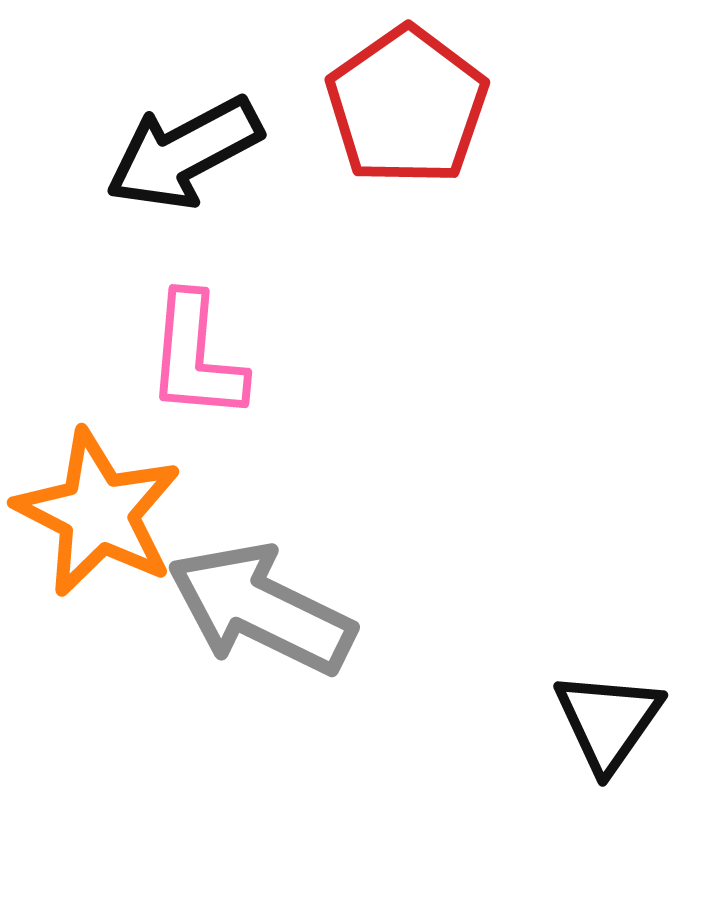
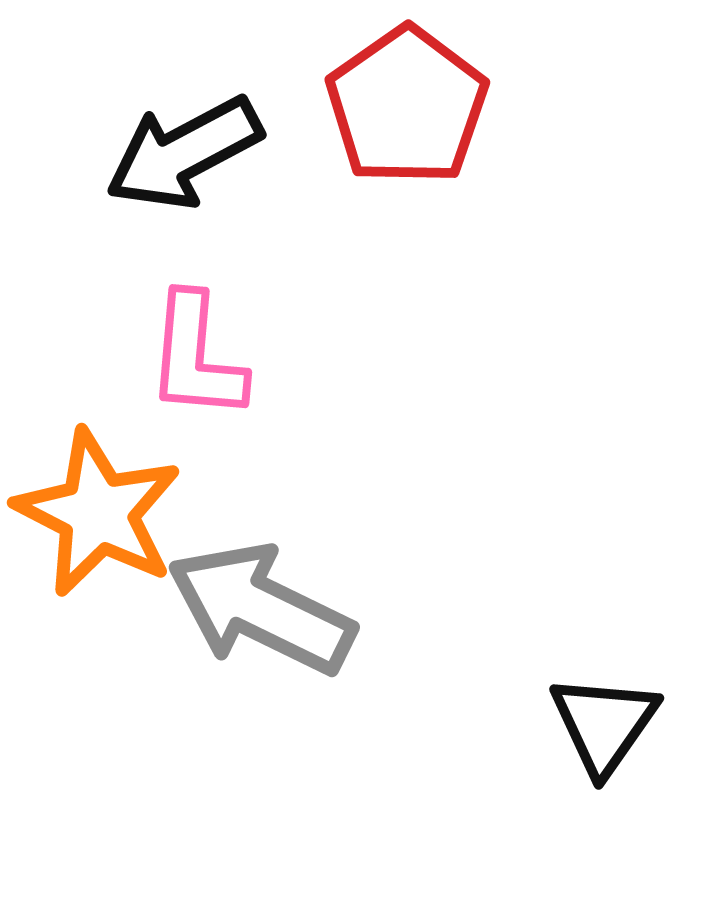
black triangle: moved 4 px left, 3 px down
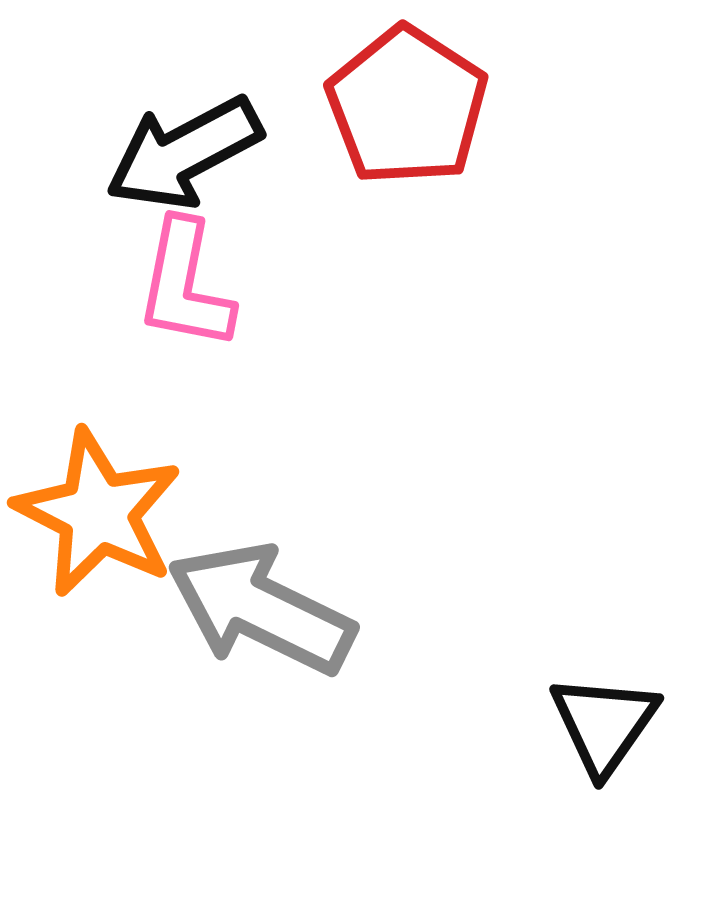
red pentagon: rotated 4 degrees counterclockwise
pink L-shape: moved 11 px left, 72 px up; rotated 6 degrees clockwise
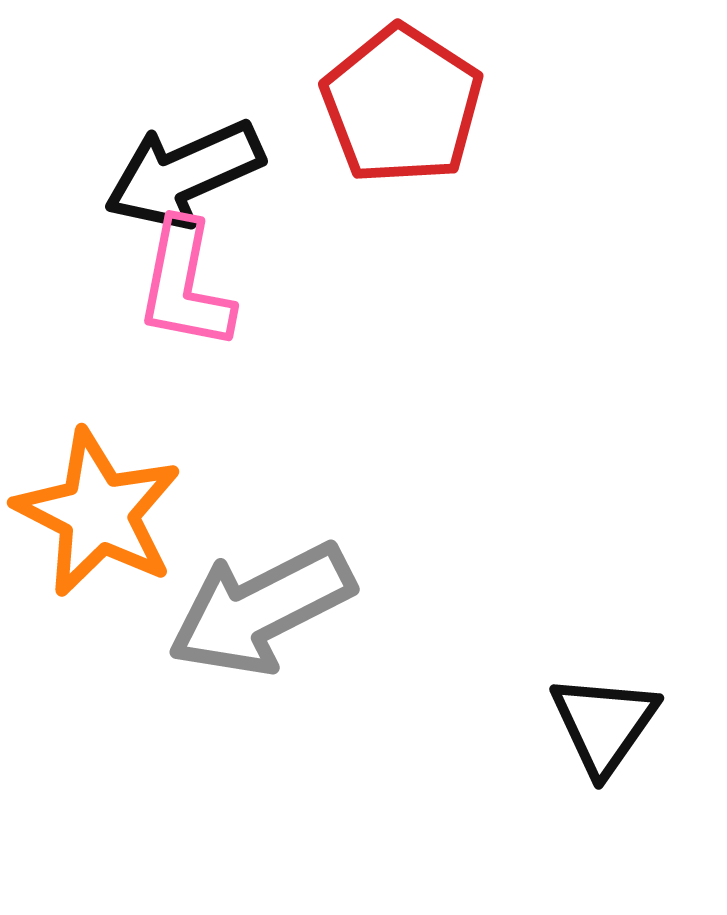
red pentagon: moved 5 px left, 1 px up
black arrow: moved 21 px down; rotated 4 degrees clockwise
gray arrow: rotated 53 degrees counterclockwise
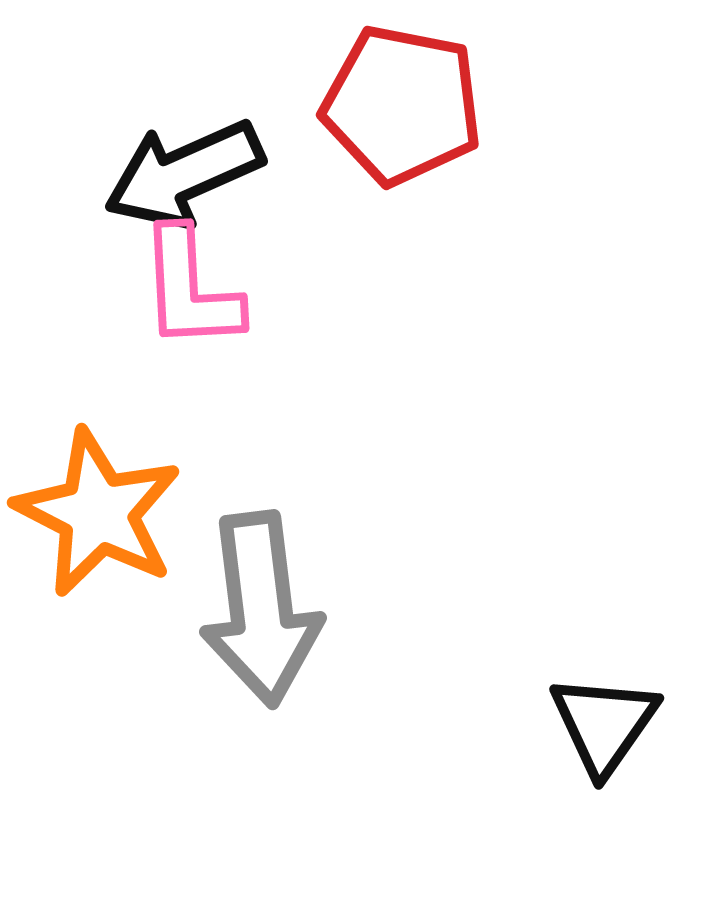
red pentagon: rotated 22 degrees counterclockwise
pink L-shape: moved 5 px right, 4 px down; rotated 14 degrees counterclockwise
gray arrow: rotated 70 degrees counterclockwise
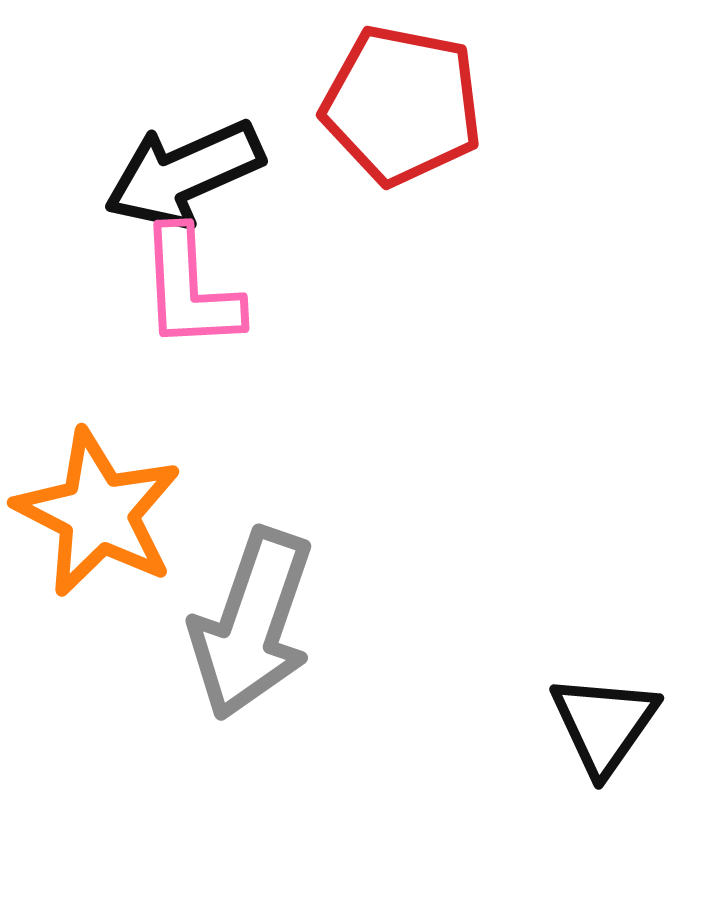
gray arrow: moved 9 px left, 15 px down; rotated 26 degrees clockwise
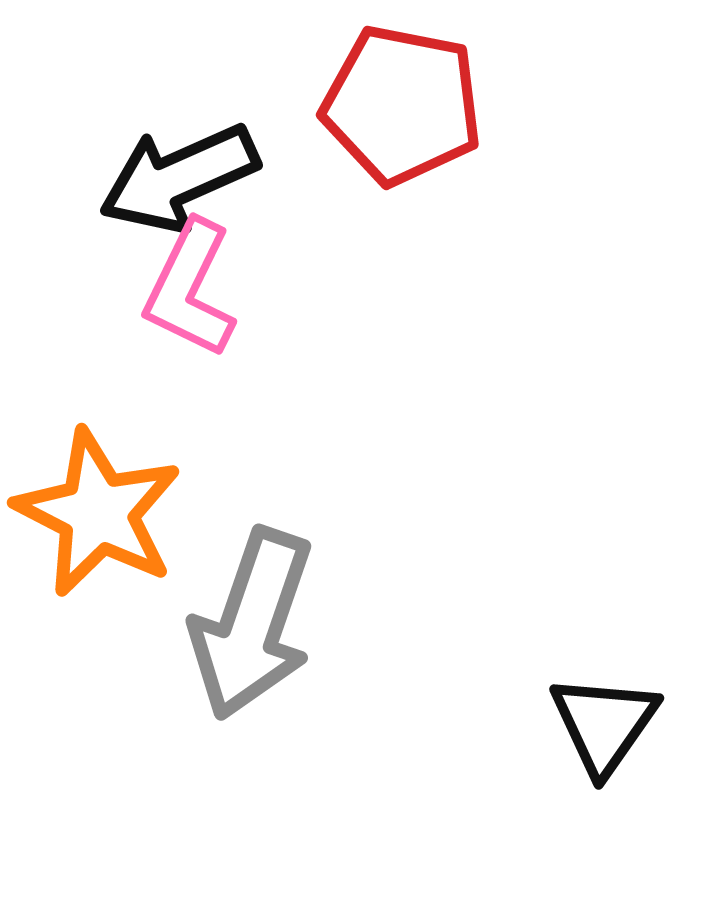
black arrow: moved 5 px left, 4 px down
pink L-shape: rotated 29 degrees clockwise
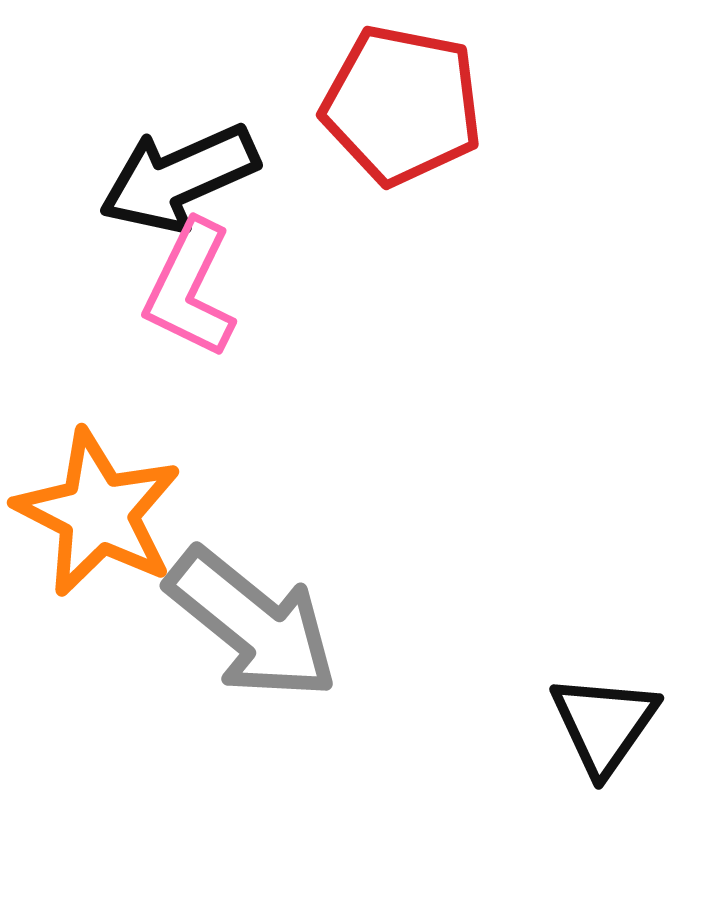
gray arrow: rotated 70 degrees counterclockwise
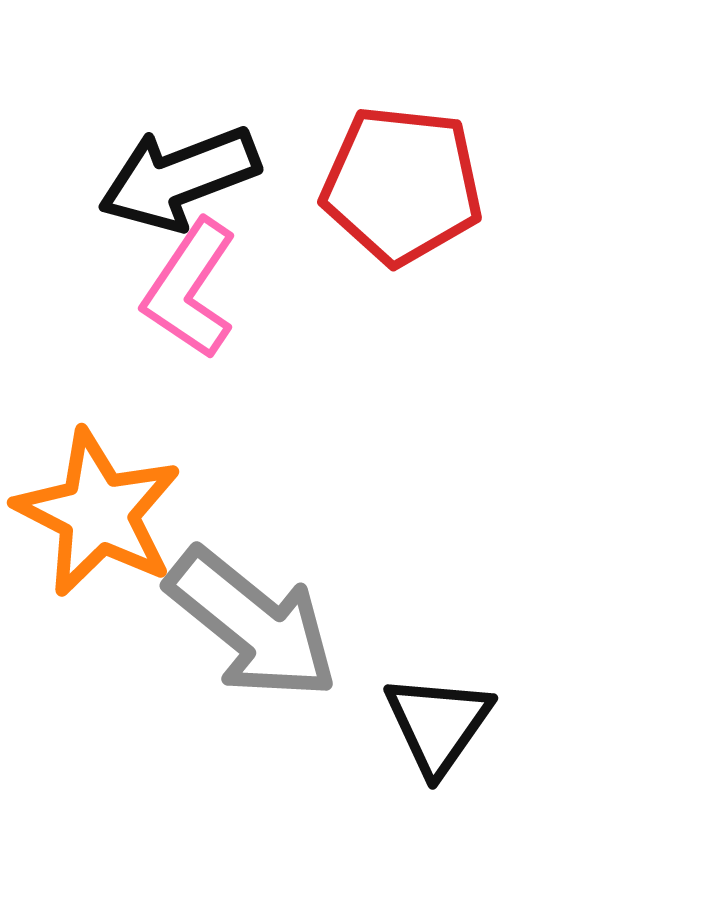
red pentagon: moved 80 px down; rotated 5 degrees counterclockwise
black arrow: rotated 3 degrees clockwise
pink L-shape: rotated 8 degrees clockwise
black triangle: moved 166 px left
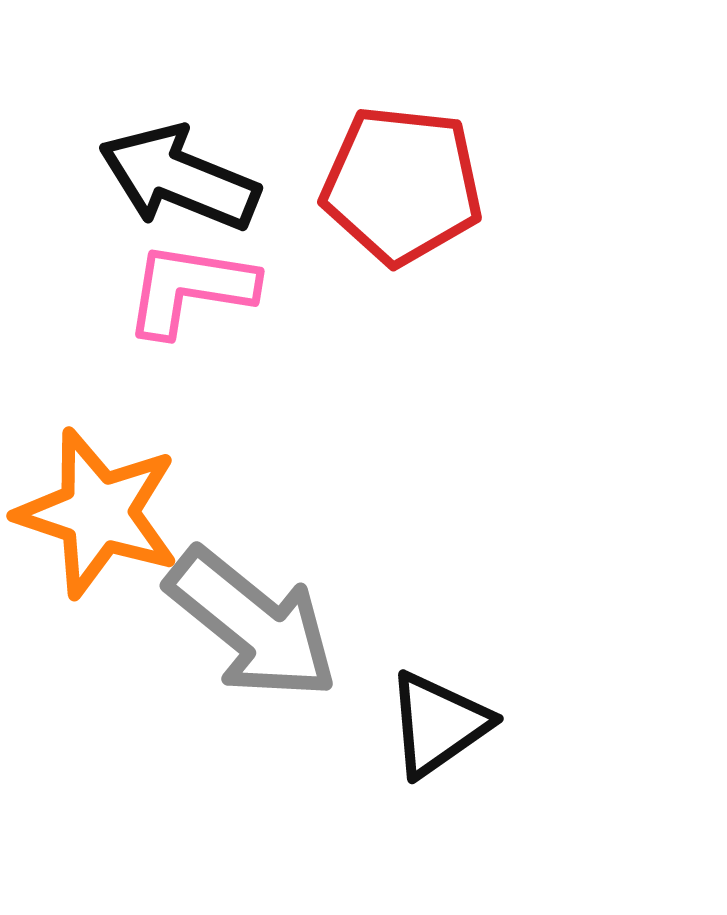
black arrow: rotated 43 degrees clockwise
pink L-shape: rotated 65 degrees clockwise
orange star: rotated 9 degrees counterclockwise
black triangle: rotated 20 degrees clockwise
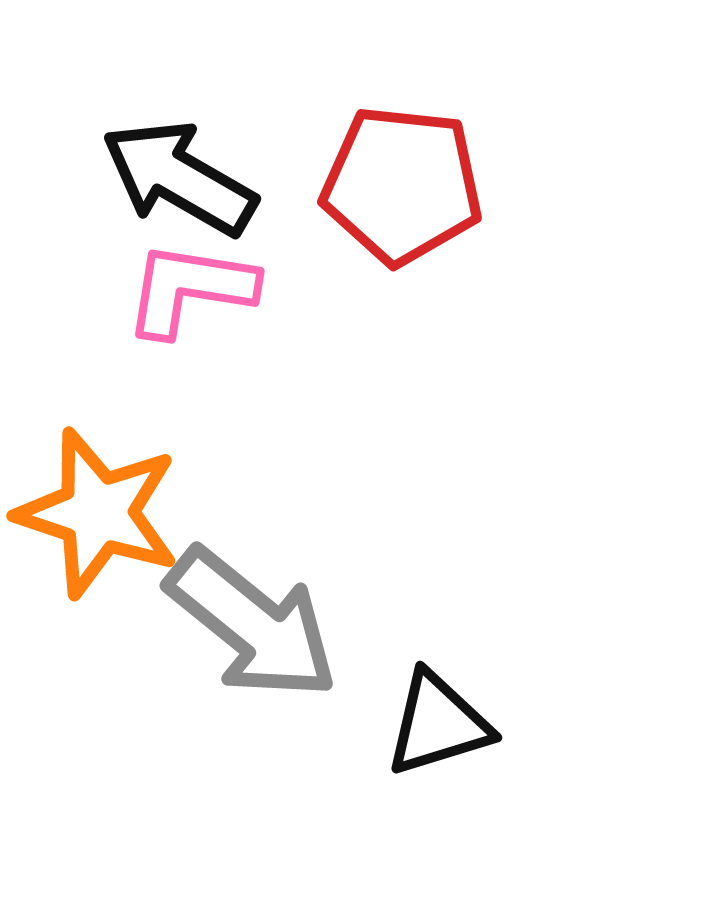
black arrow: rotated 8 degrees clockwise
black triangle: rotated 18 degrees clockwise
